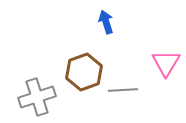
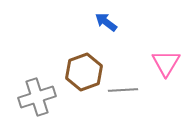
blue arrow: rotated 35 degrees counterclockwise
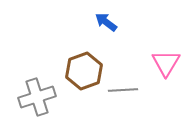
brown hexagon: moved 1 px up
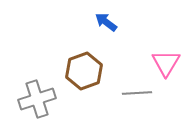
gray line: moved 14 px right, 3 px down
gray cross: moved 2 px down
